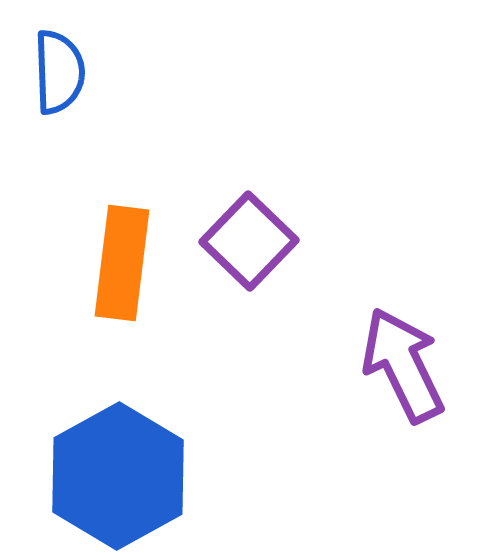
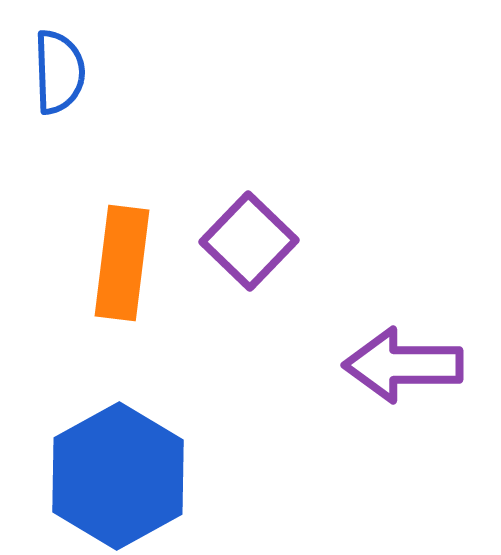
purple arrow: rotated 64 degrees counterclockwise
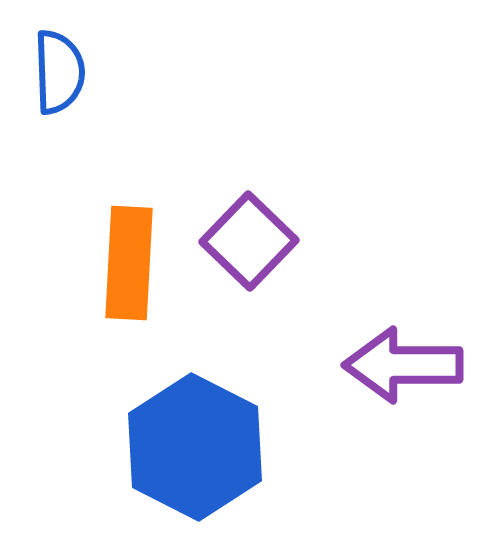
orange rectangle: moved 7 px right; rotated 4 degrees counterclockwise
blue hexagon: moved 77 px right, 29 px up; rotated 4 degrees counterclockwise
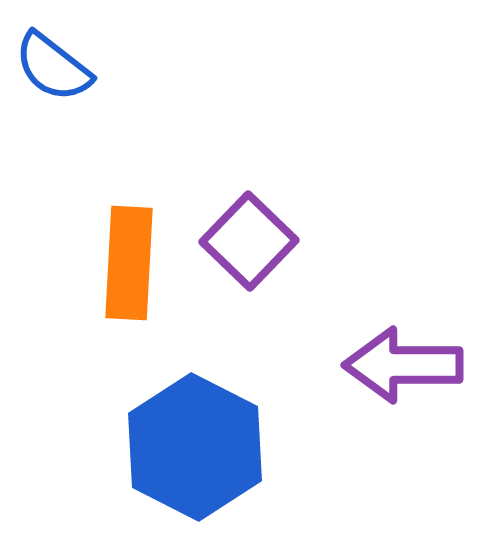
blue semicircle: moved 6 px left, 5 px up; rotated 130 degrees clockwise
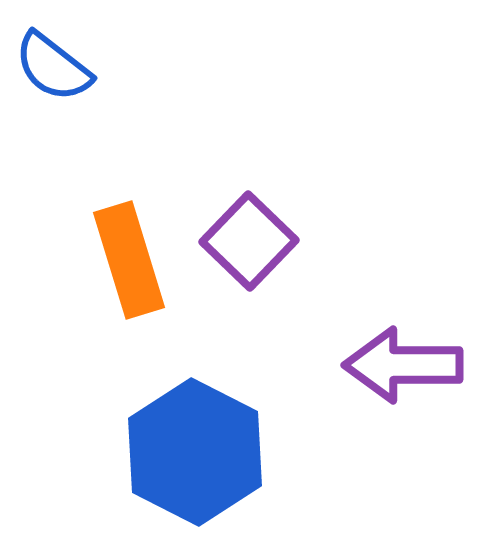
orange rectangle: moved 3 px up; rotated 20 degrees counterclockwise
blue hexagon: moved 5 px down
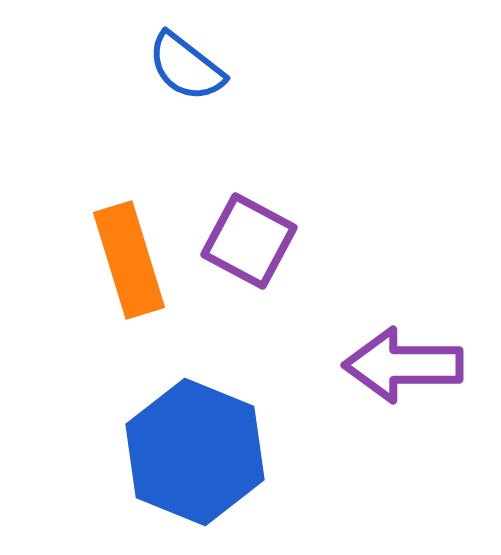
blue semicircle: moved 133 px right
purple square: rotated 16 degrees counterclockwise
blue hexagon: rotated 5 degrees counterclockwise
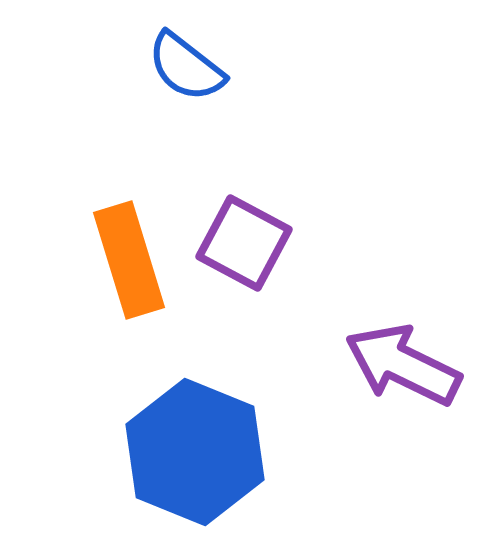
purple square: moved 5 px left, 2 px down
purple arrow: rotated 26 degrees clockwise
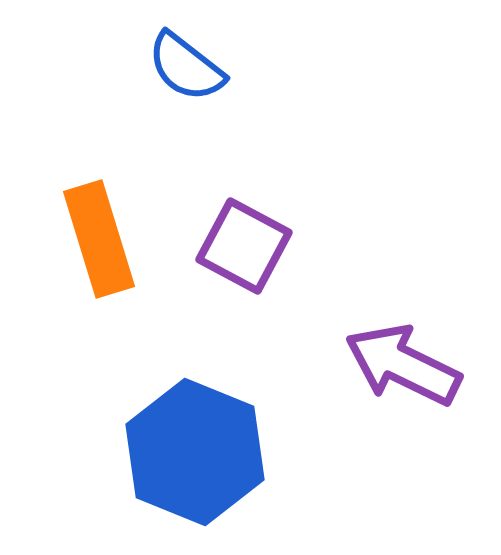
purple square: moved 3 px down
orange rectangle: moved 30 px left, 21 px up
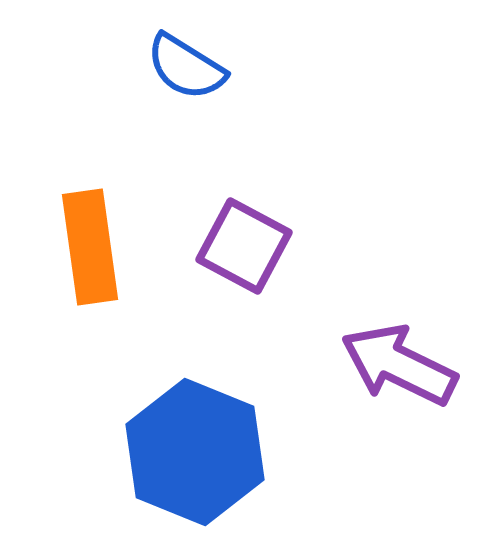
blue semicircle: rotated 6 degrees counterclockwise
orange rectangle: moved 9 px left, 8 px down; rotated 9 degrees clockwise
purple arrow: moved 4 px left
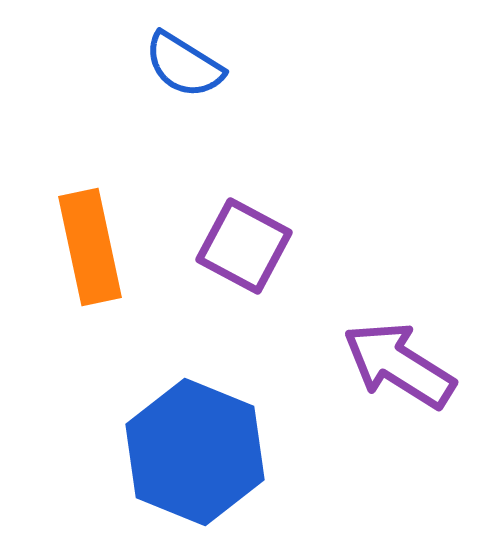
blue semicircle: moved 2 px left, 2 px up
orange rectangle: rotated 4 degrees counterclockwise
purple arrow: rotated 6 degrees clockwise
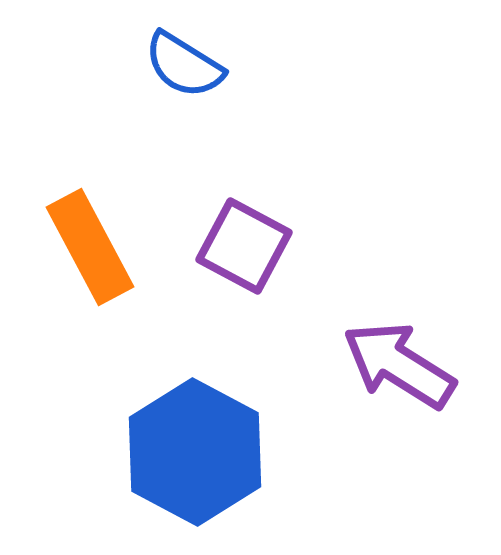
orange rectangle: rotated 16 degrees counterclockwise
blue hexagon: rotated 6 degrees clockwise
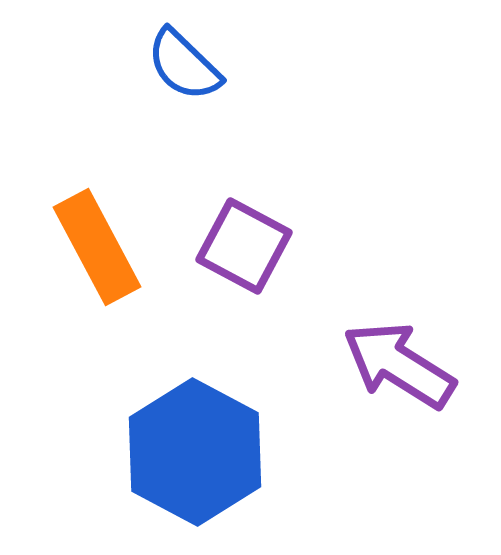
blue semicircle: rotated 12 degrees clockwise
orange rectangle: moved 7 px right
